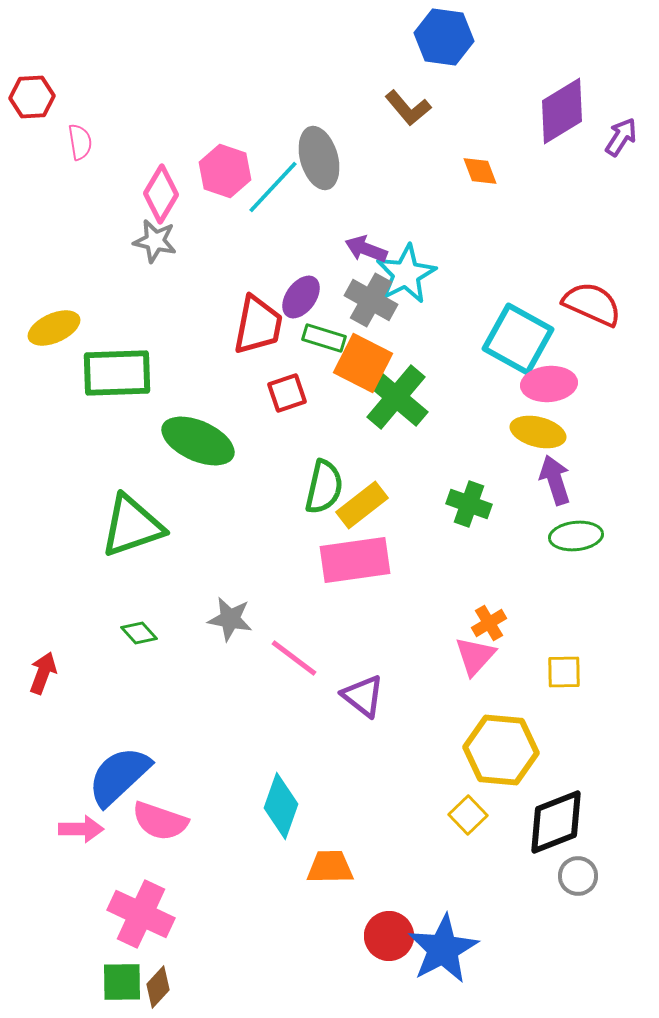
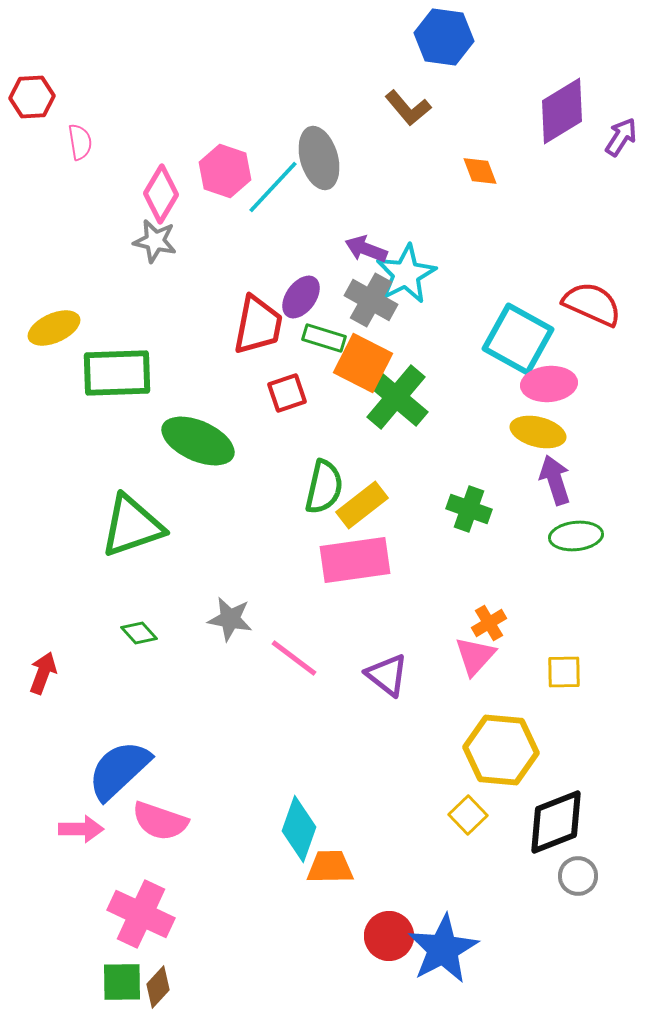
green cross at (469, 504): moved 5 px down
purple triangle at (363, 696): moved 24 px right, 21 px up
blue semicircle at (119, 776): moved 6 px up
cyan diamond at (281, 806): moved 18 px right, 23 px down
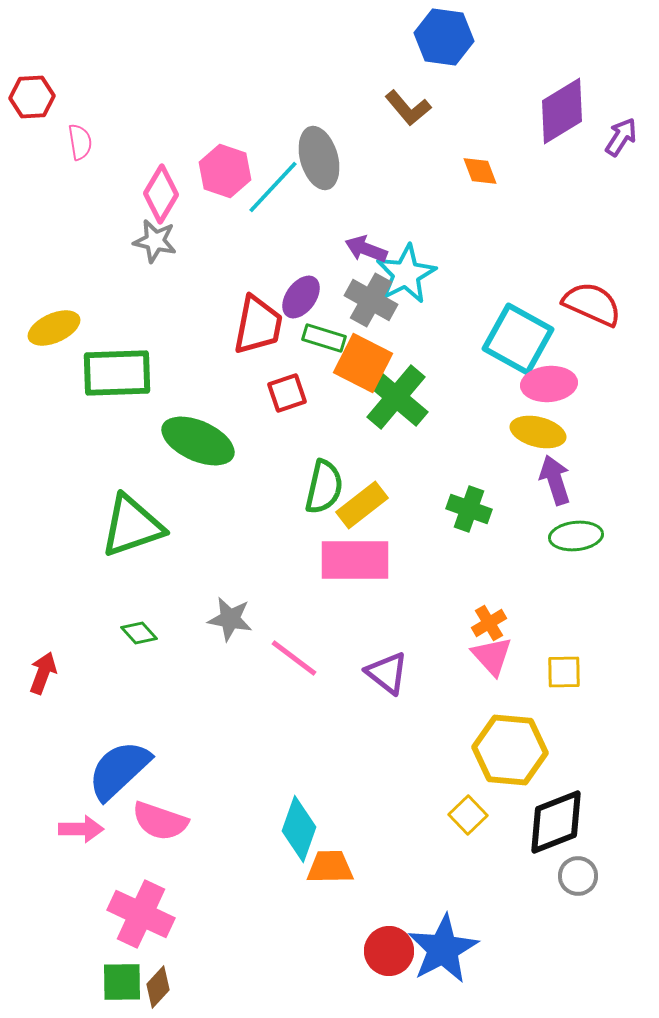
pink rectangle at (355, 560): rotated 8 degrees clockwise
pink triangle at (475, 656): moved 17 px right; rotated 24 degrees counterclockwise
purple triangle at (387, 675): moved 2 px up
yellow hexagon at (501, 750): moved 9 px right
red circle at (389, 936): moved 15 px down
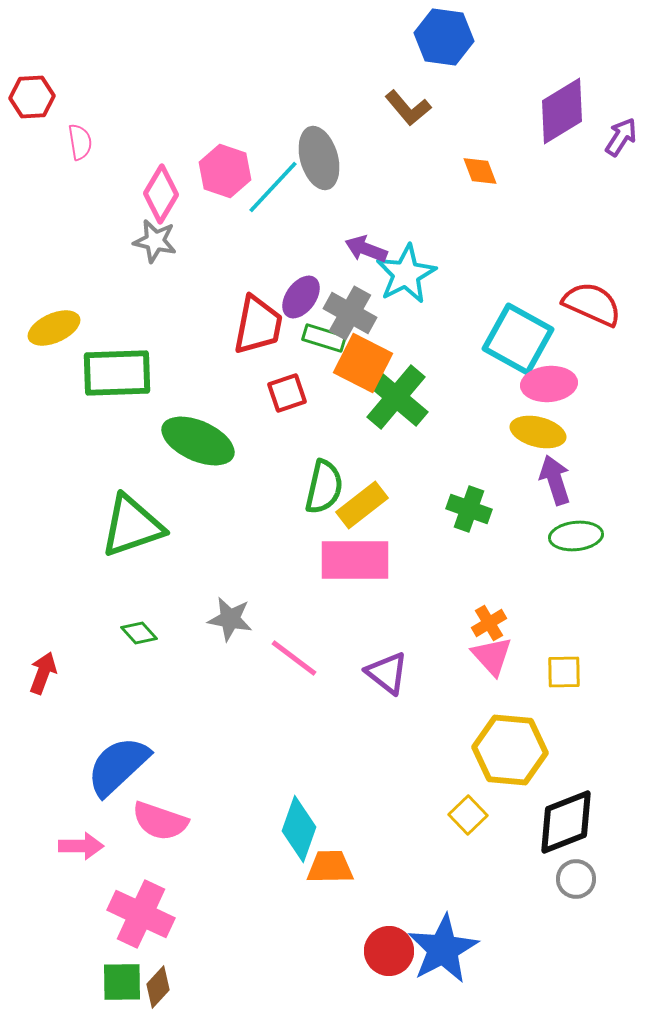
gray cross at (371, 300): moved 21 px left, 13 px down
blue semicircle at (119, 770): moved 1 px left, 4 px up
black diamond at (556, 822): moved 10 px right
pink arrow at (81, 829): moved 17 px down
gray circle at (578, 876): moved 2 px left, 3 px down
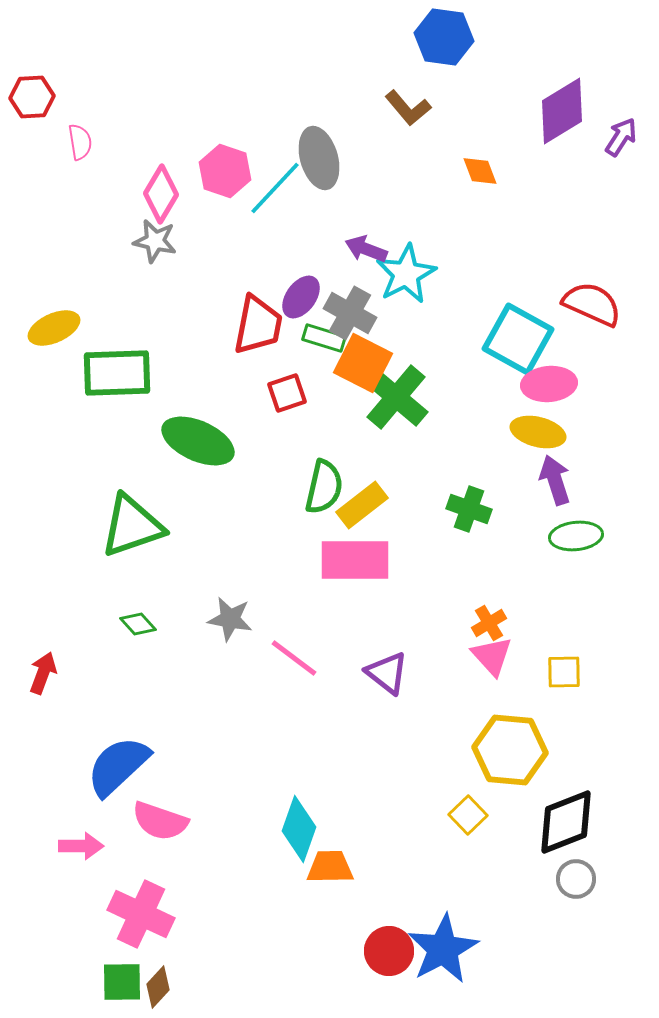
cyan line at (273, 187): moved 2 px right, 1 px down
green diamond at (139, 633): moved 1 px left, 9 px up
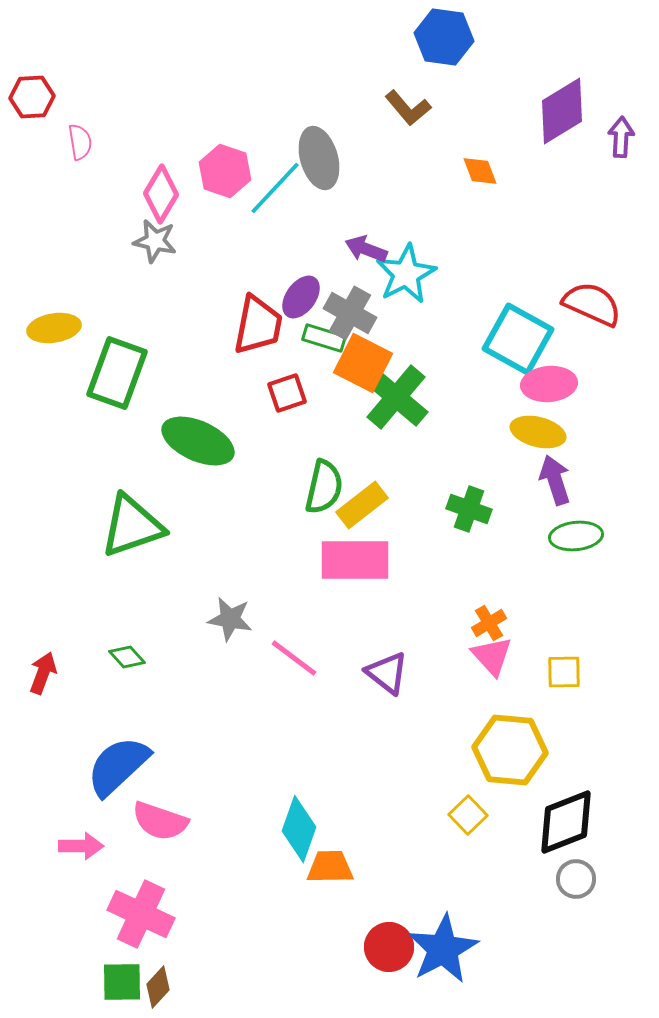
purple arrow at (621, 137): rotated 30 degrees counterclockwise
yellow ellipse at (54, 328): rotated 15 degrees clockwise
green rectangle at (117, 373): rotated 68 degrees counterclockwise
green diamond at (138, 624): moved 11 px left, 33 px down
red circle at (389, 951): moved 4 px up
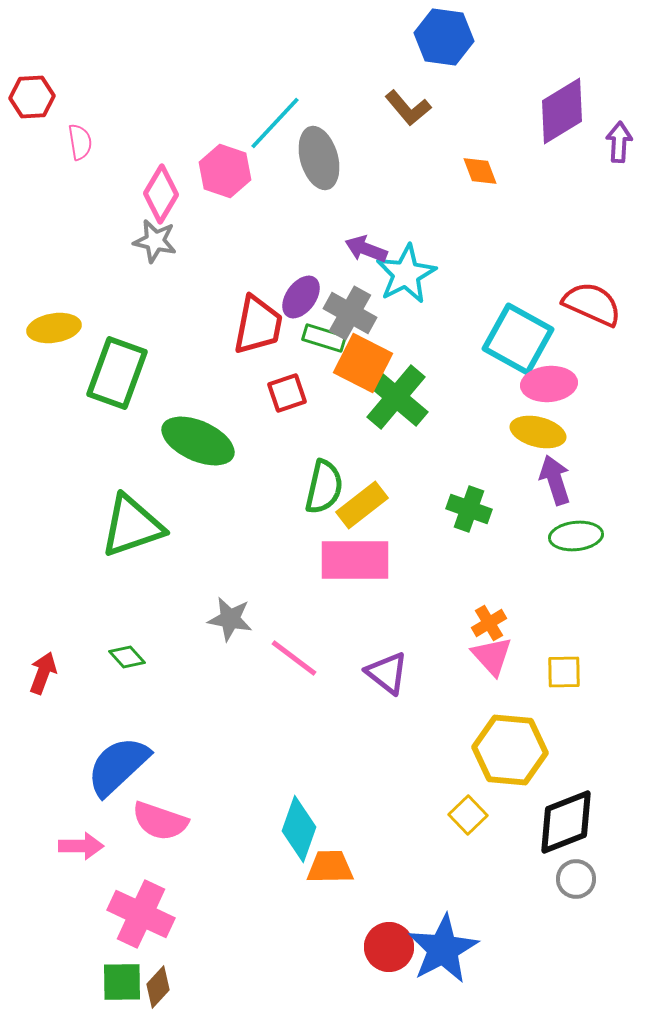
purple arrow at (621, 137): moved 2 px left, 5 px down
cyan line at (275, 188): moved 65 px up
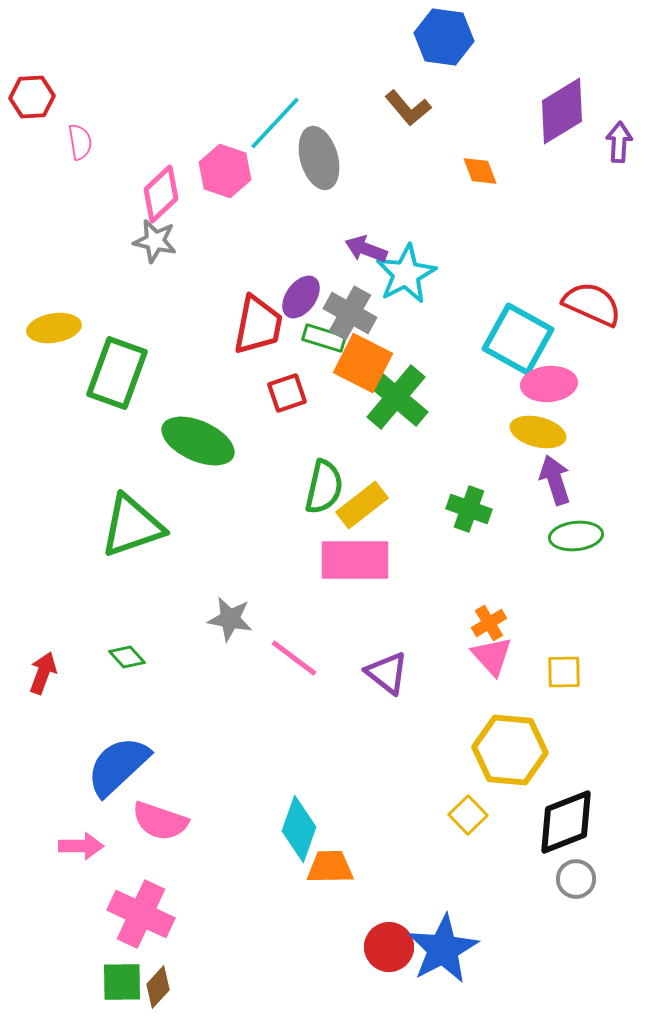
pink diamond at (161, 194): rotated 16 degrees clockwise
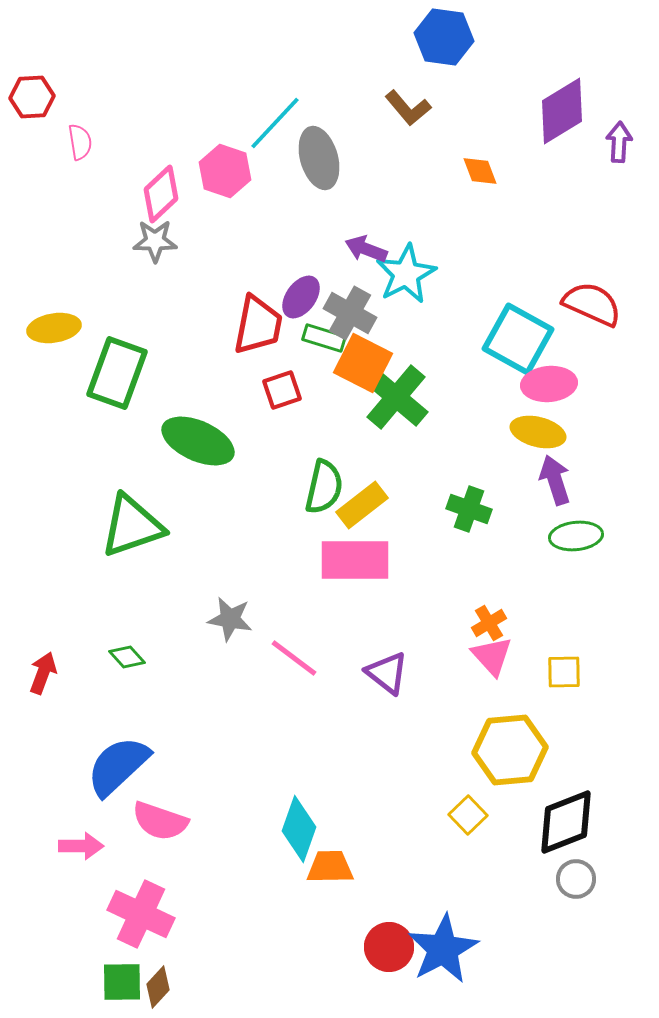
gray star at (155, 241): rotated 12 degrees counterclockwise
red square at (287, 393): moved 5 px left, 3 px up
yellow hexagon at (510, 750): rotated 10 degrees counterclockwise
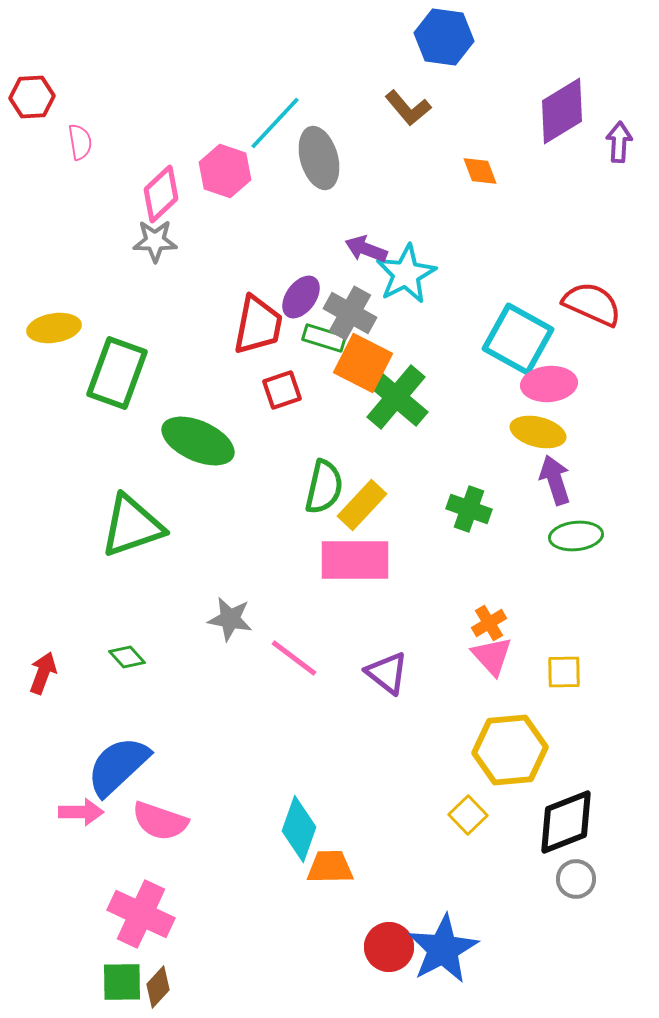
yellow rectangle at (362, 505): rotated 9 degrees counterclockwise
pink arrow at (81, 846): moved 34 px up
